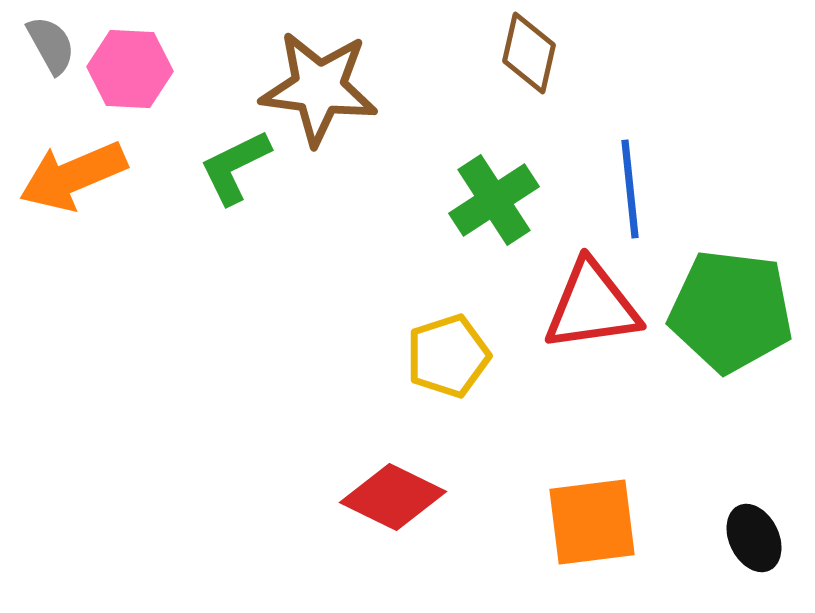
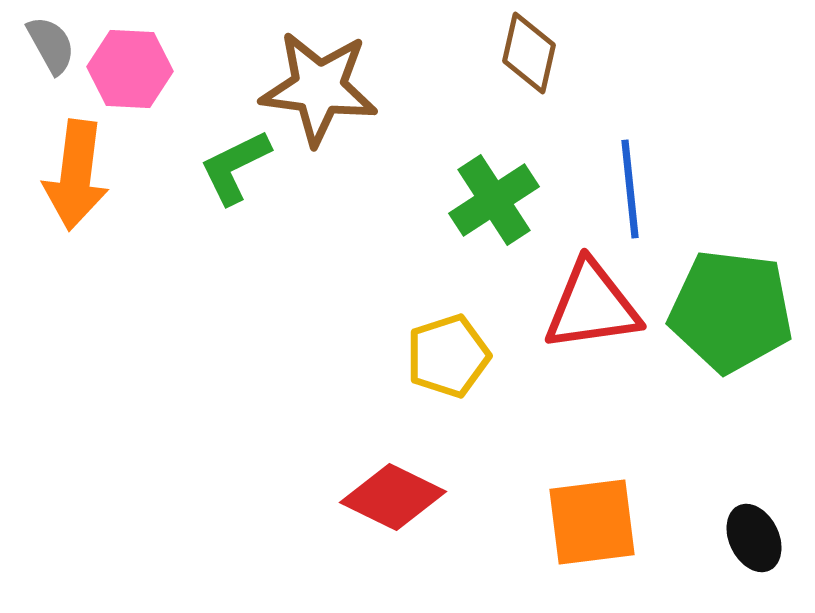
orange arrow: moved 3 px right, 1 px up; rotated 60 degrees counterclockwise
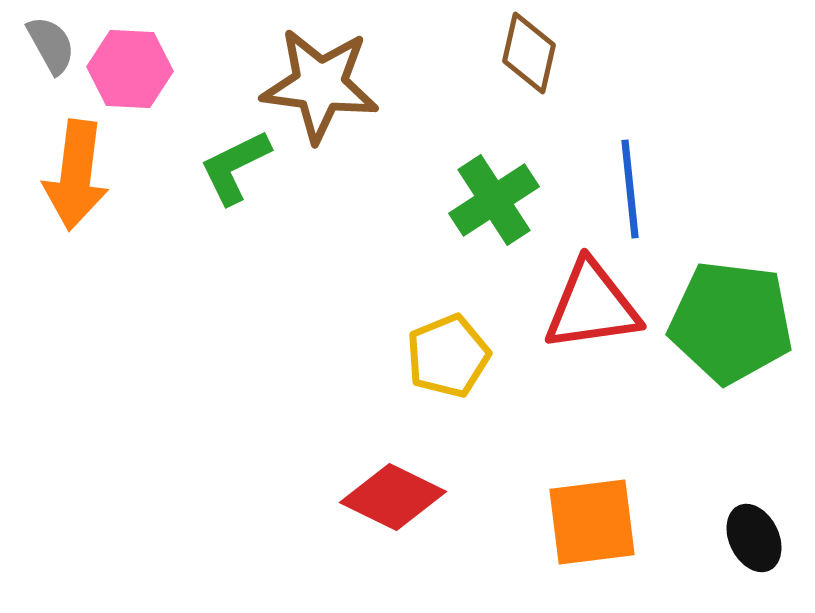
brown star: moved 1 px right, 3 px up
green pentagon: moved 11 px down
yellow pentagon: rotated 4 degrees counterclockwise
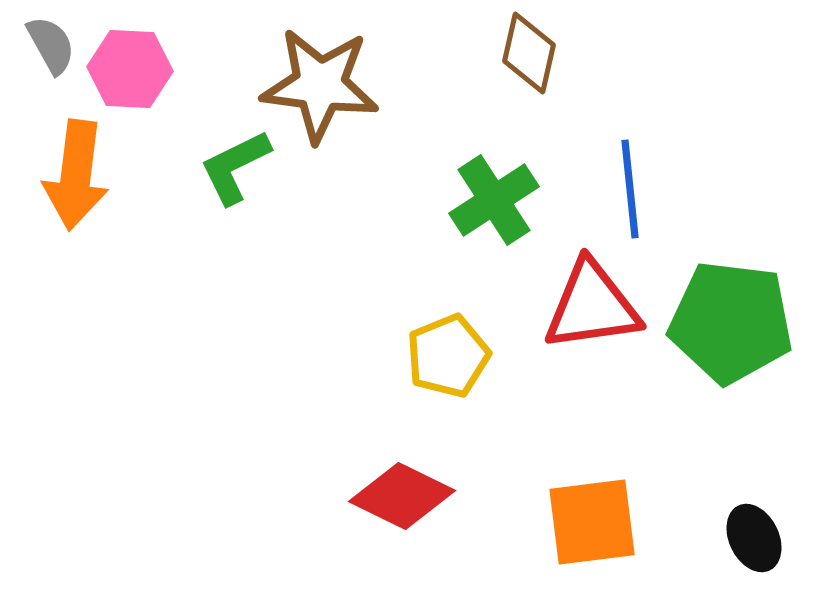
red diamond: moved 9 px right, 1 px up
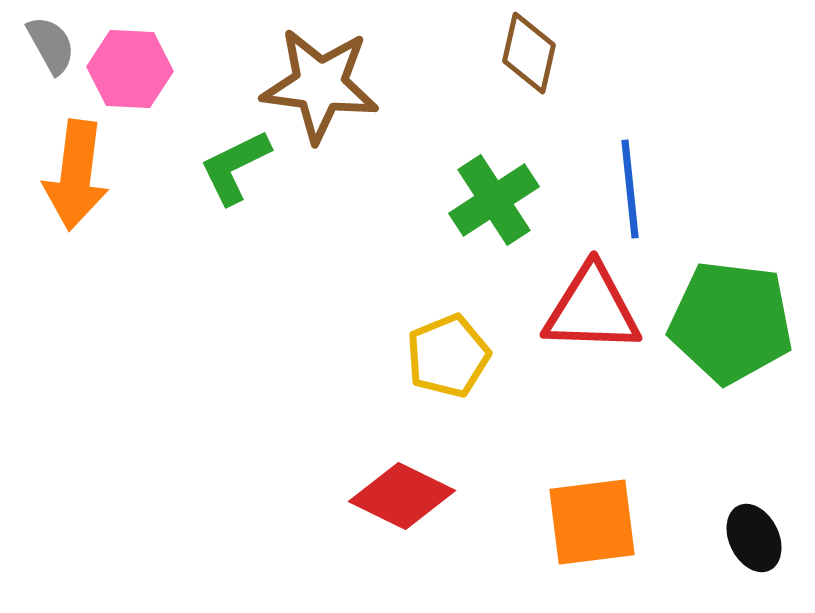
red triangle: moved 3 px down; rotated 10 degrees clockwise
